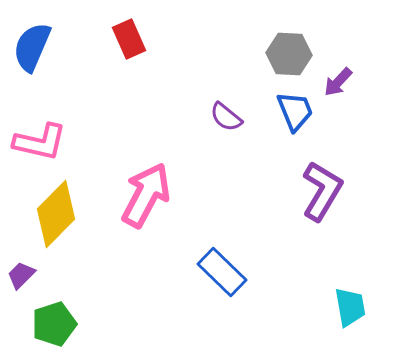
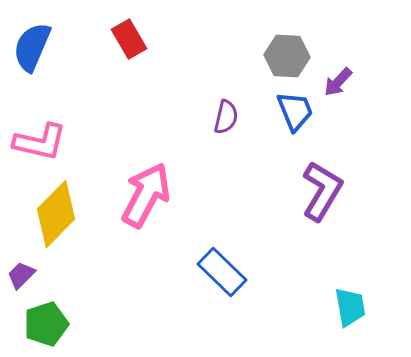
red rectangle: rotated 6 degrees counterclockwise
gray hexagon: moved 2 px left, 2 px down
purple semicircle: rotated 116 degrees counterclockwise
green pentagon: moved 8 px left
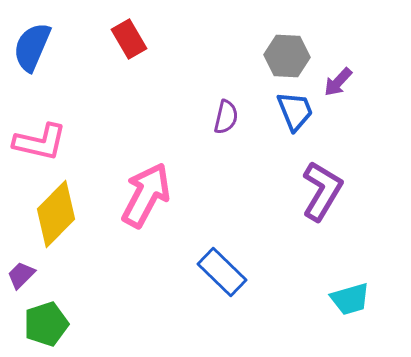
cyan trapezoid: moved 8 px up; rotated 84 degrees clockwise
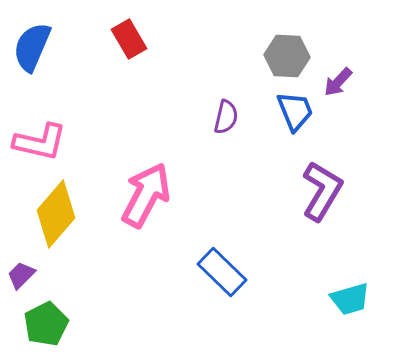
yellow diamond: rotated 4 degrees counterclockwise
green pentagon: rotated 9 degrees counterclockwise
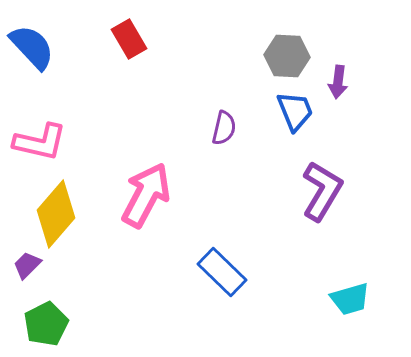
blue semicircle: rotated 114 degrees clockwise
purple arrow: rotated 36 degrees counterclockwise
purple semicircle: moved 2 px left, 11 px down
purple trapezoid: moved 6 px right, 10 px up
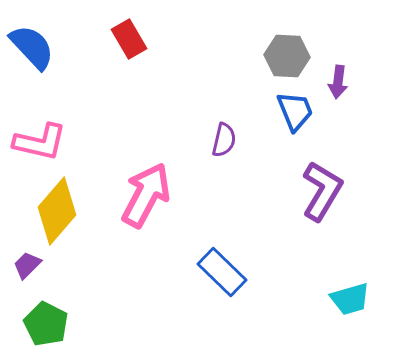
purple semicircle: moved 12 px down
yellow diamond: moved 1 px right, 3 px up
green pentagon: rotated 18 degrees counterclockwise
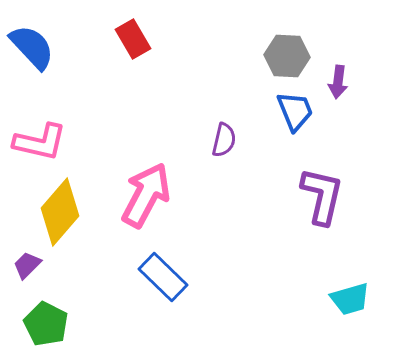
red rectangle: moved 4 px right
purple L-shape: moved 5 px down; rotated 18 degrees counterclockwise
yellow diamond: moved 3 px right, 1 px down
blue rectangle: moved 59 px left, 5 px down
